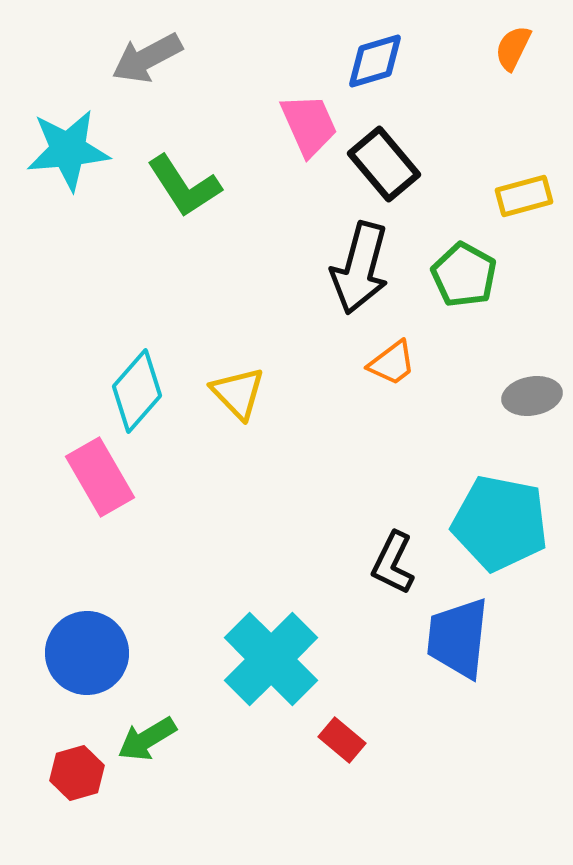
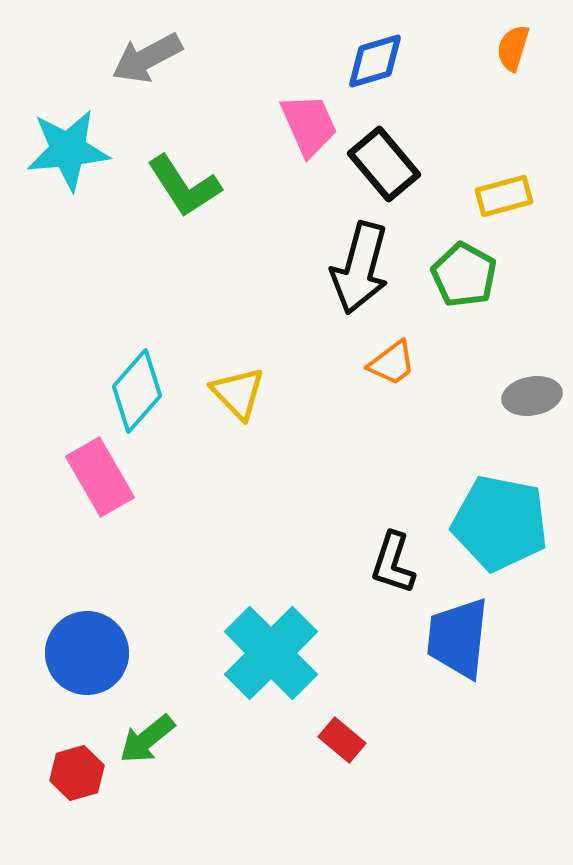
orange semicircle: rotated 9 degrees counterclockwise
yellow rectangle: moved 20 px left
black L-shape: rotated 8 degrees counterclockwise
cyan cross: moved 6 px up
green arrow: rotated 8 degrees counterclockwise
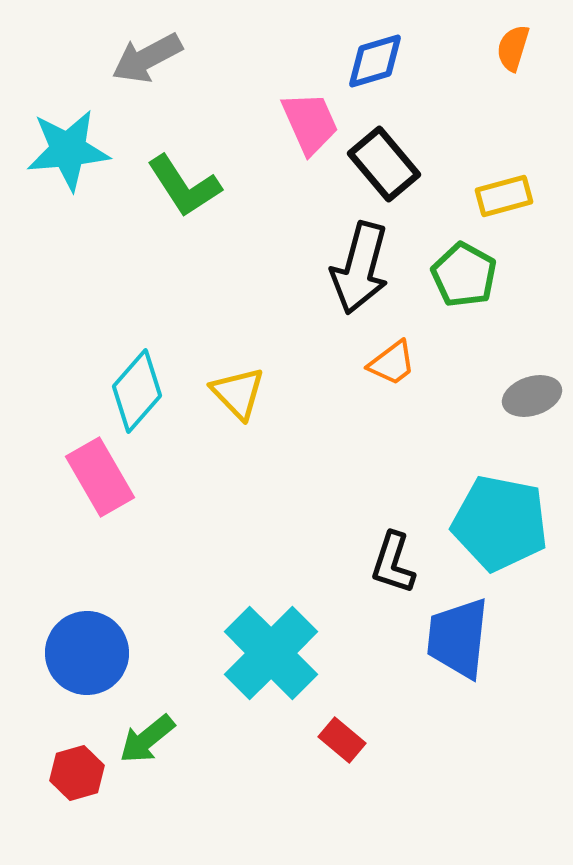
pink trapezoid: moved 1 px right, 2 px up
gray ellipse: rotated 8 degrees counterclockwise
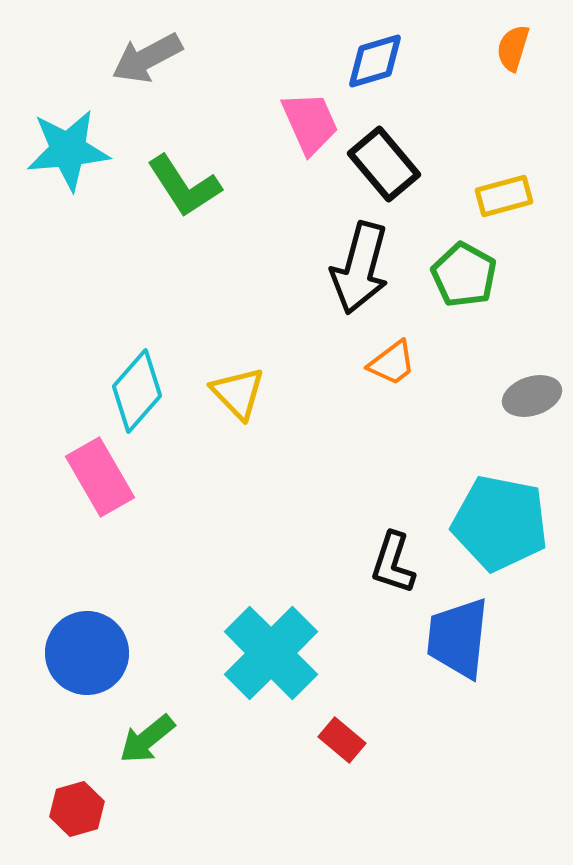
red hexagon: moved 36 px down
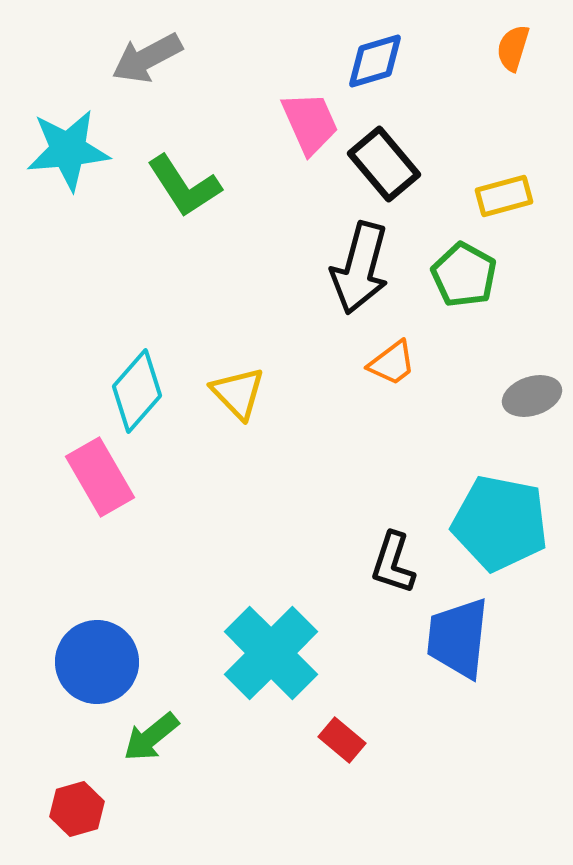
blue circle: moved 10 px right, 9 px down
green arrow: moved 4 px right, 2 px up
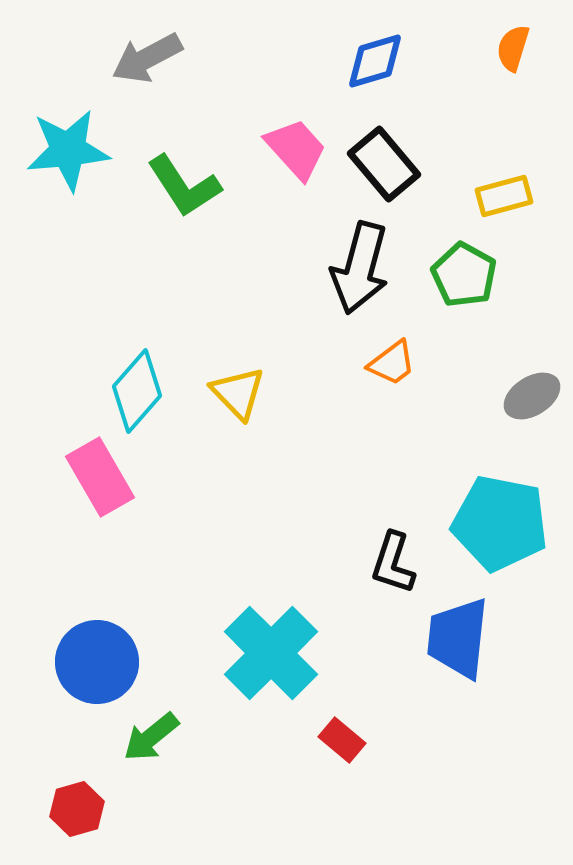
pink trapezoid: moved 14 px left, 26 px down; rotated 18 degrees counterclockwise
gray ellipse: rotated 14 degrees counterclockwise
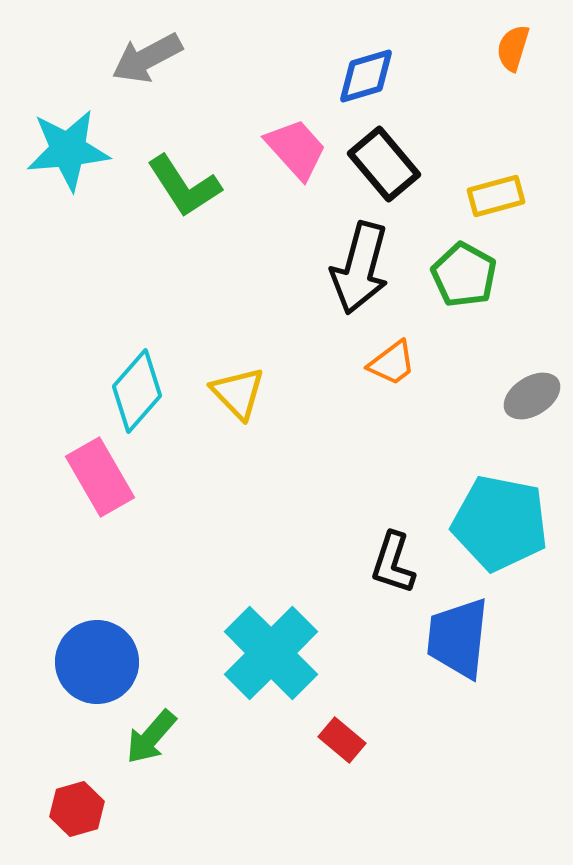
blue diamond: moved 9 px left, 15 px down
yellow rectangle: moved 8 px left
green arrow: rotated 10 degrees counterclockwise
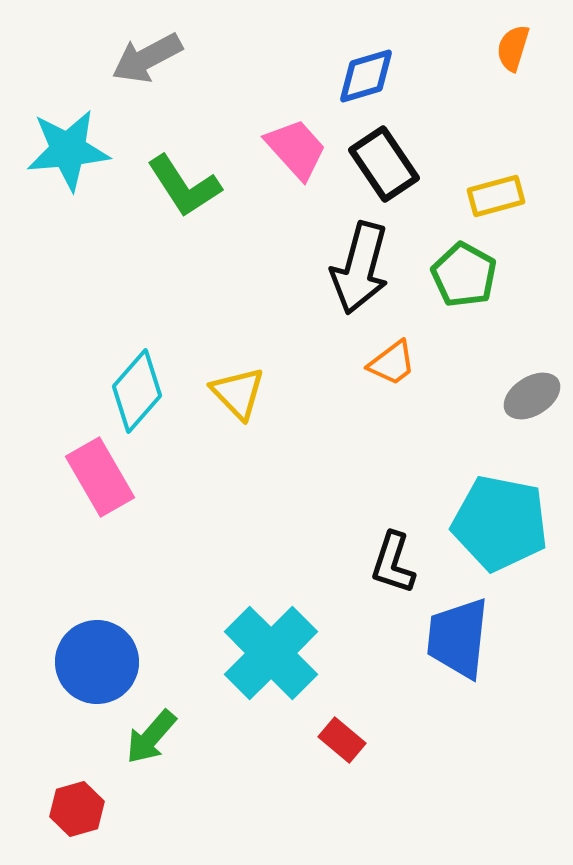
black rectangle: rotated 6 degrees clockwise
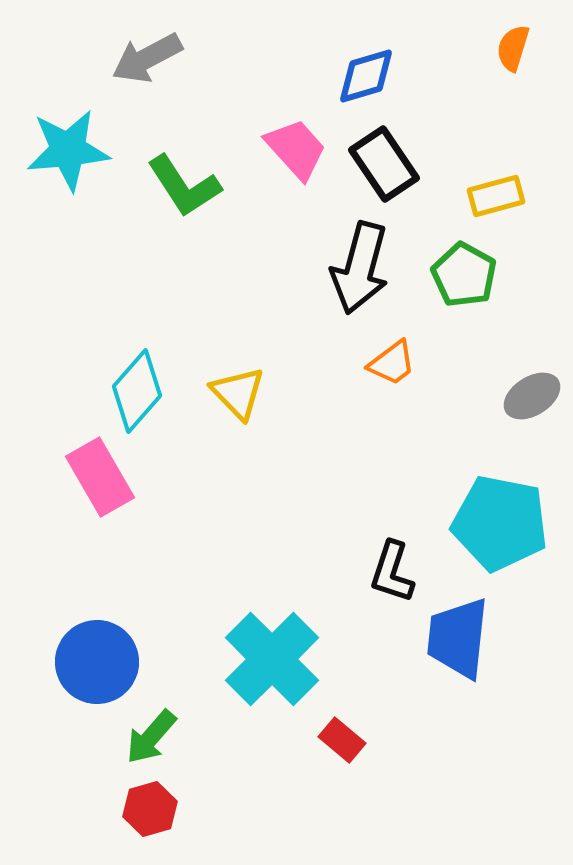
black L-shape: moved 1 px left, 9 px down
cyan cross: moved 1 px right, 6 px down
red hexagon: moved 73 px right
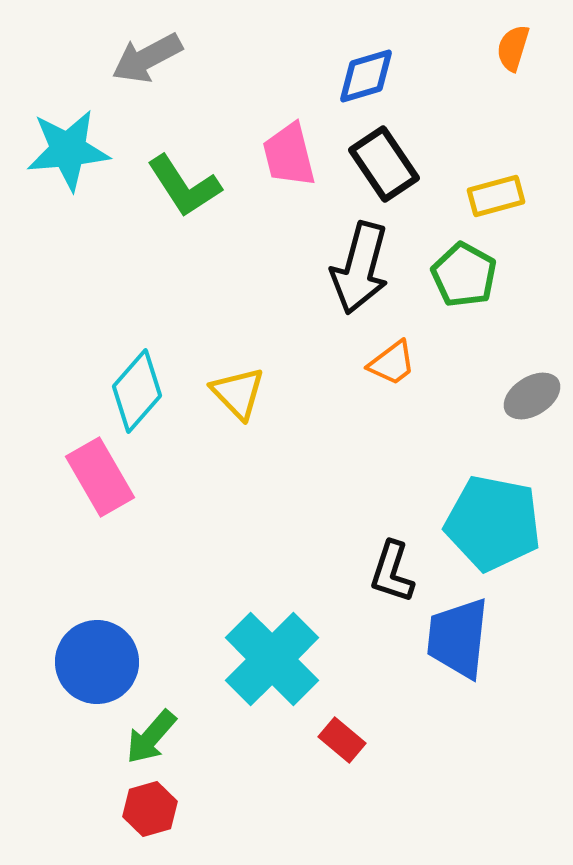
pink trapezoid: moved 7 px left, 6 px down; rotated 152 degrees counterclockwise
cyan pentagon: moved 7 px left
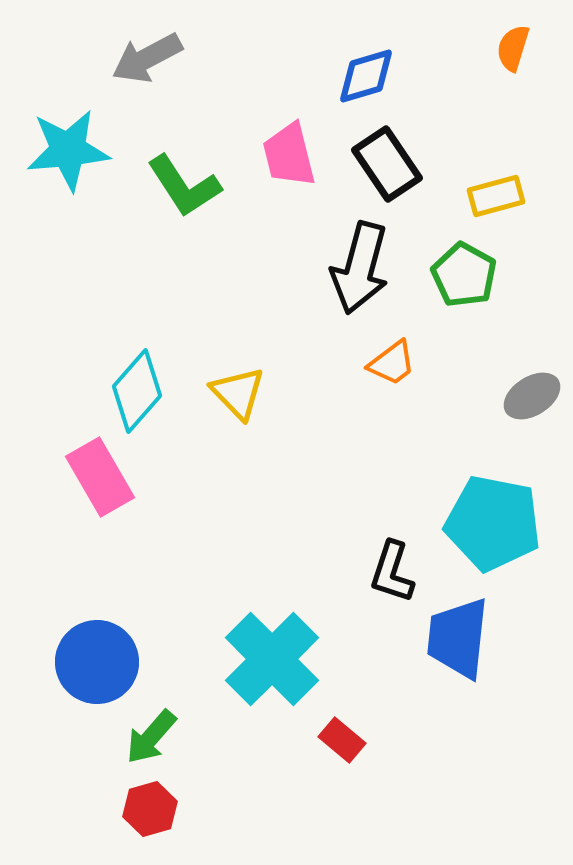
black rectangle: moved 3 px right
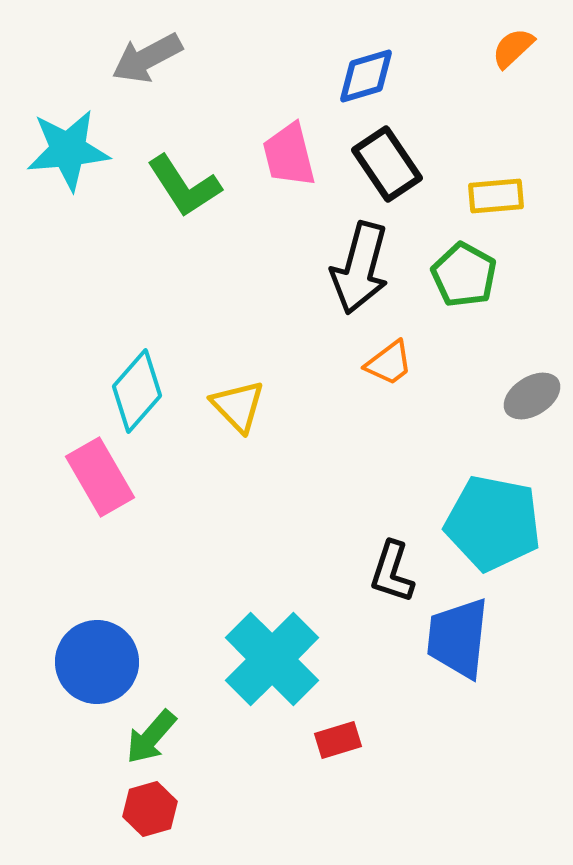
orange semicircle: rotated 30 degrees clockwise
yellow rectangle: rotated 10 degrees clockwise
orange trapezoid: moved 3 px left
yellow triangle: moved 13 px down
red rectangle: moved 4 px left; rotated 57 degrees counterclockwise
